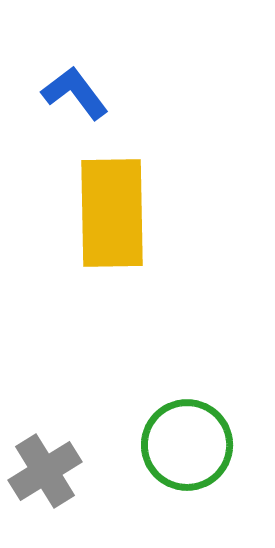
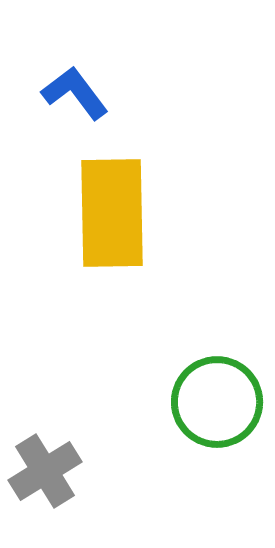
green circle: moved 30 px right, 43 px up
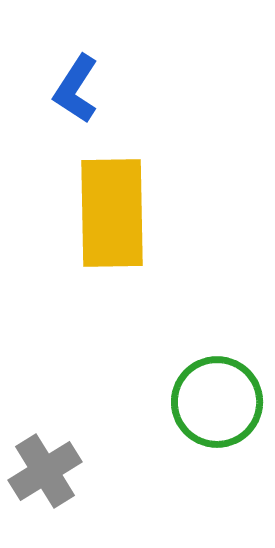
blue L-shape: moved 1 px right, 4 px up; rotated 110 degrees counterclockwise
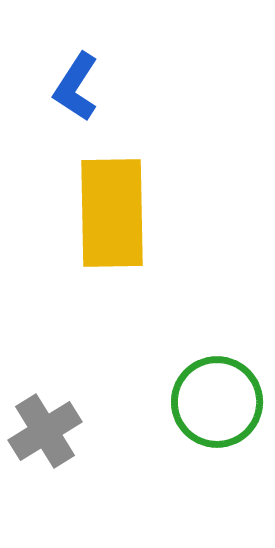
blue L-shape: moved 2 px up
gray cross: moved 40 px up
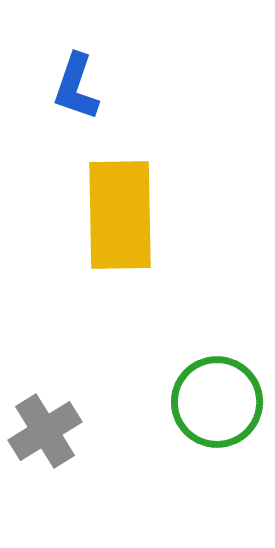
blue L-shape: rotated 14 degrees counterclockwise
yellow rectangle: moved 8 px right, 2 px down
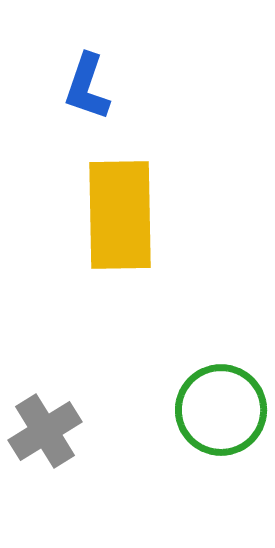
blue L-shape: moved 11 px right
green circle: moved 4 px right, 8 px down
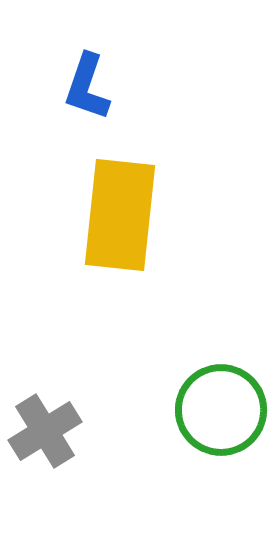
yellow rectangle: rotated 7 degrees clockwise
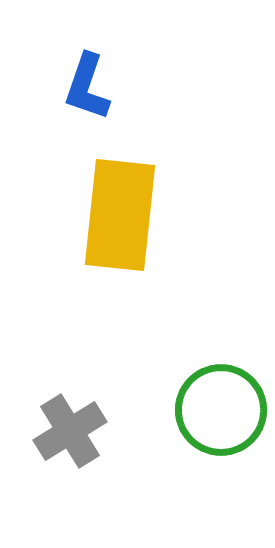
gray cross: moved 25 px right
